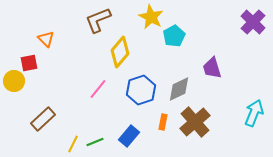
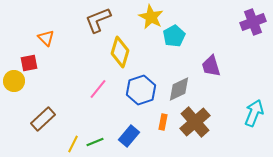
purple cross: rotated 25 degrees clockwise
orange triangle: moved 1 px up
yellow diamond: rotated 24 degrees counterclockwise
purple trapezoid: moved 1 px left, 2 px up
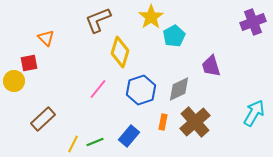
yellow star: rotated 10 degrees clockwise
cyan arrow: rotated 8 degrees clockwise
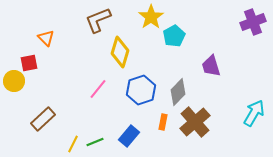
gray diamond: moved 1 px left, 3 px down; rotated 20 degrees counterclockwise
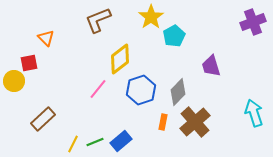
yellow diamond: moved 7 px down; rotated 36 degrees clockwise
cyan arrow: rotated 48 degrees counterclockwise
blue rectangle: moved 8 px left, 5 px down; rotated 10 degrees clockwise
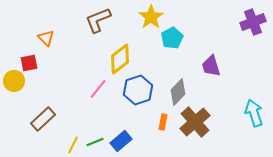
cyan pentagon: moved 2 px left, 2 px down
blue hexagon: moved 3 px left
yellow line: moved 1 px down
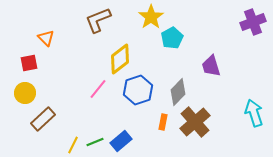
yellow circle: moved 11 px right, 12 px down
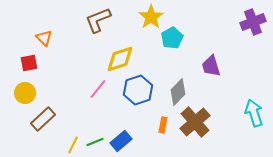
orange triangle: moved 2 px left
yellow diamond: rotated 20 degrees clockwise
orange rectangle: moved 3 px down
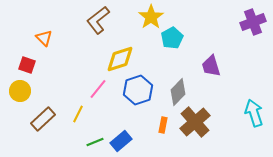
brown L-shape: rotated 16 degrees counterclockwise
red square: moved 2 px left, 2 px down; rotated 30 degrees clockwise
yellow circle: moved 5 px left, 2 px up
yellow line: moved 5 px right, 31 px up
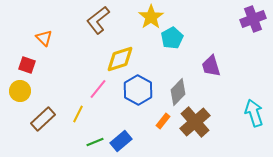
purple cross: moved 3 px up
blue hexagon: rotated 12 degrees counterclockwise
orange rectangle: moved 4 px up; rotated 28 degrees clockwise
